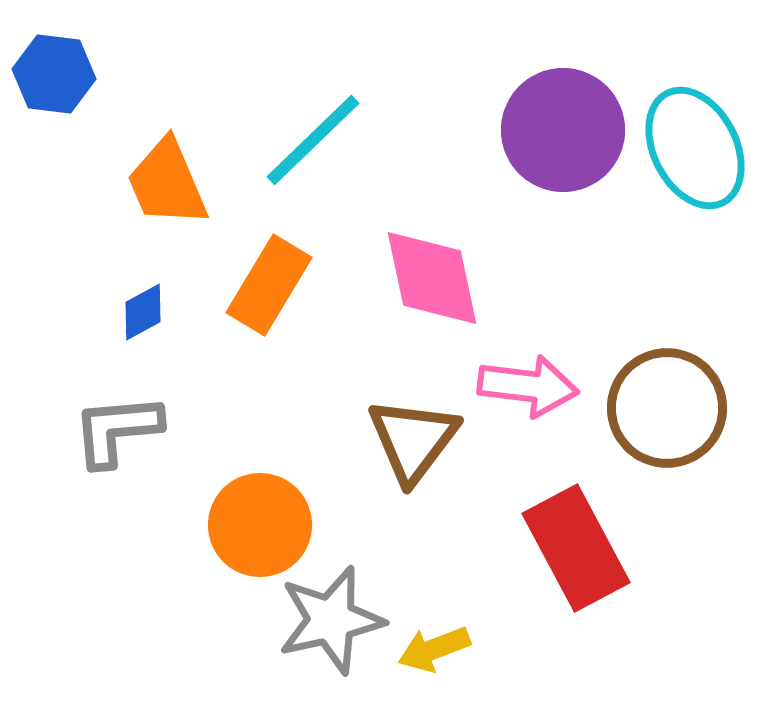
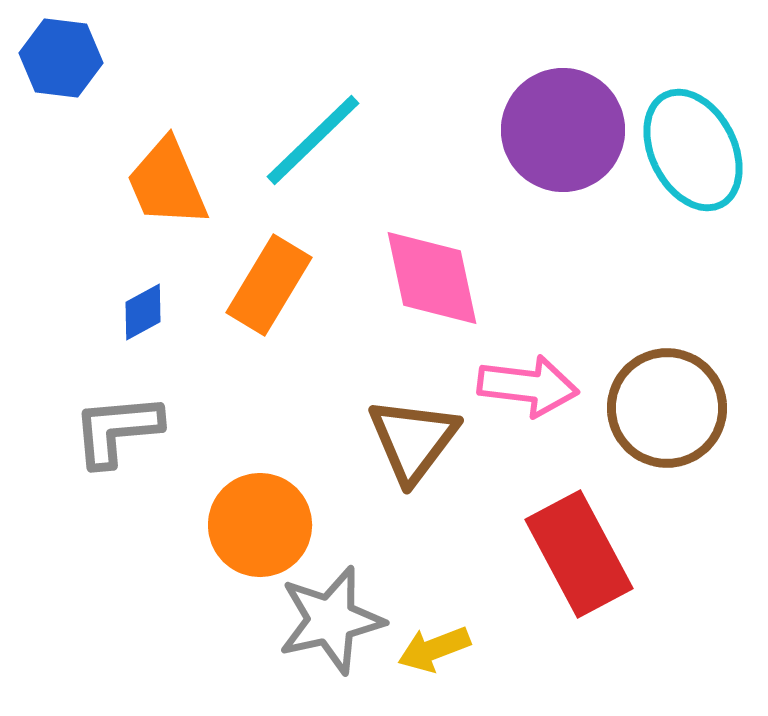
blue hexagon: moved 7 px right, 16 px up
cyan ellipse: moved 2 px left, 2 px down
red rectangle: moved 3 px right, 6 px down
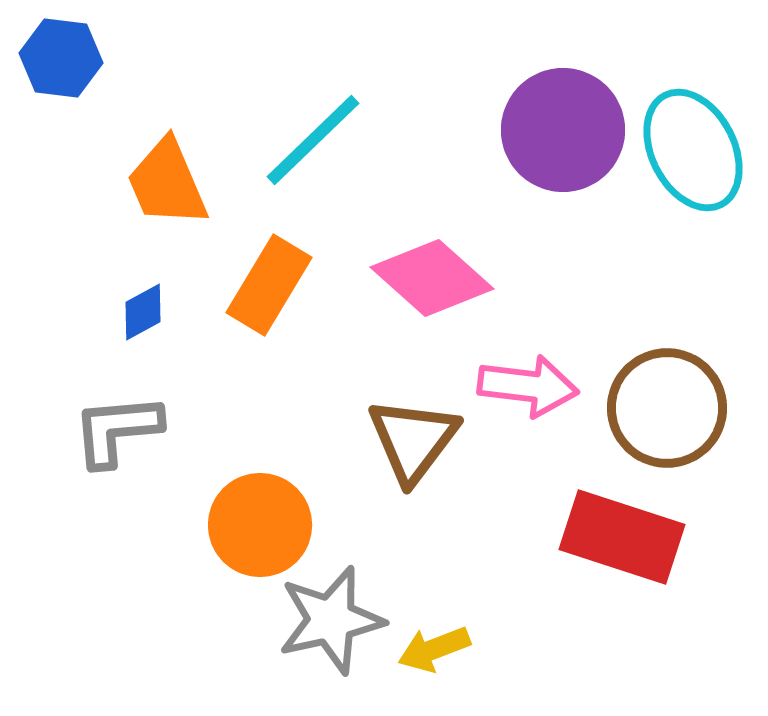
pink diamond: rotated 36 degrees counterclockwise
red rectangle: moved 43 px right, 17 px up; rotated 44 degrees counterclockwise
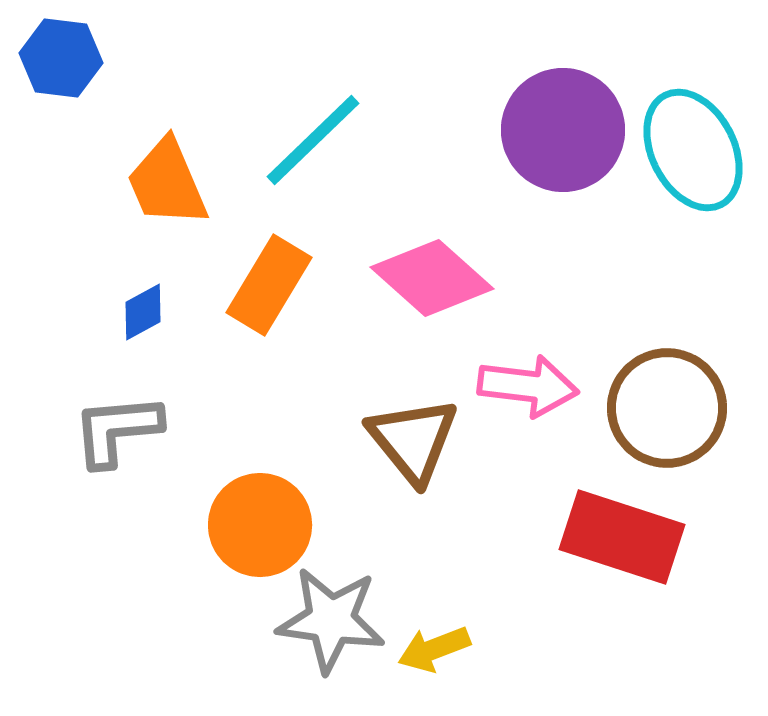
brown triangle: rotated 16 degrees counterclockwise
gray star: rotated 21 degrees clockwise
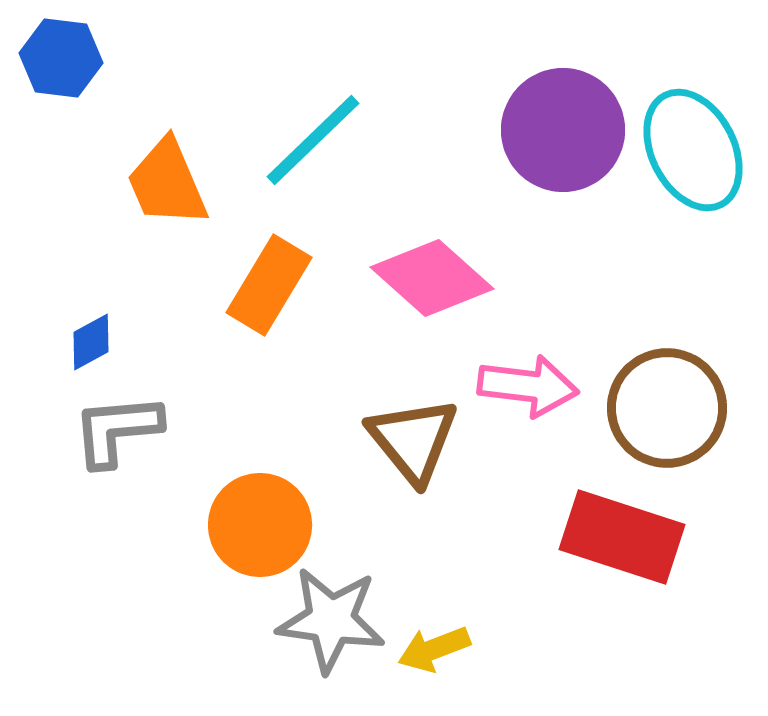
blue diamond: moved 52 px left, 30 px down
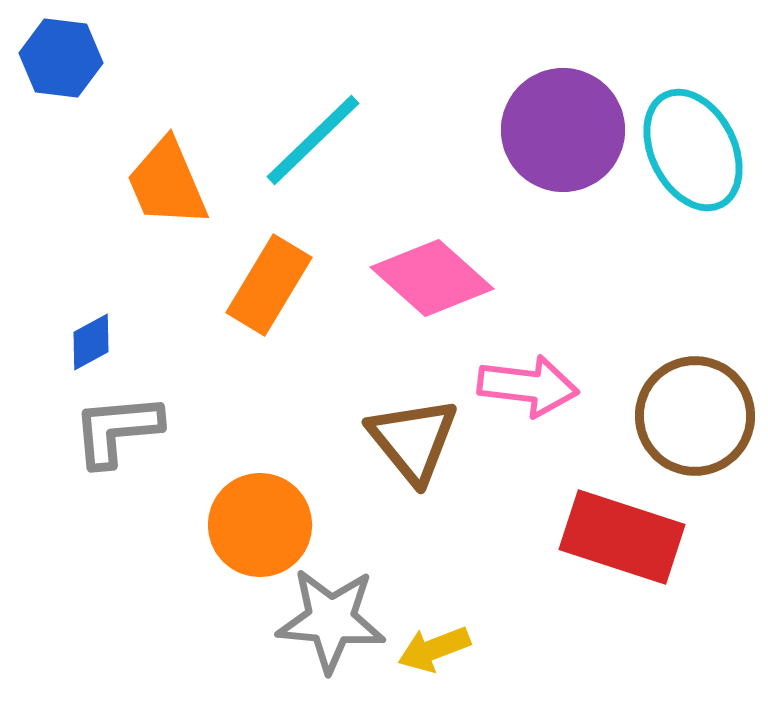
brown circle: moved 28 px right, 8 px down
gray star: rotated 3 degrees counterclockwise
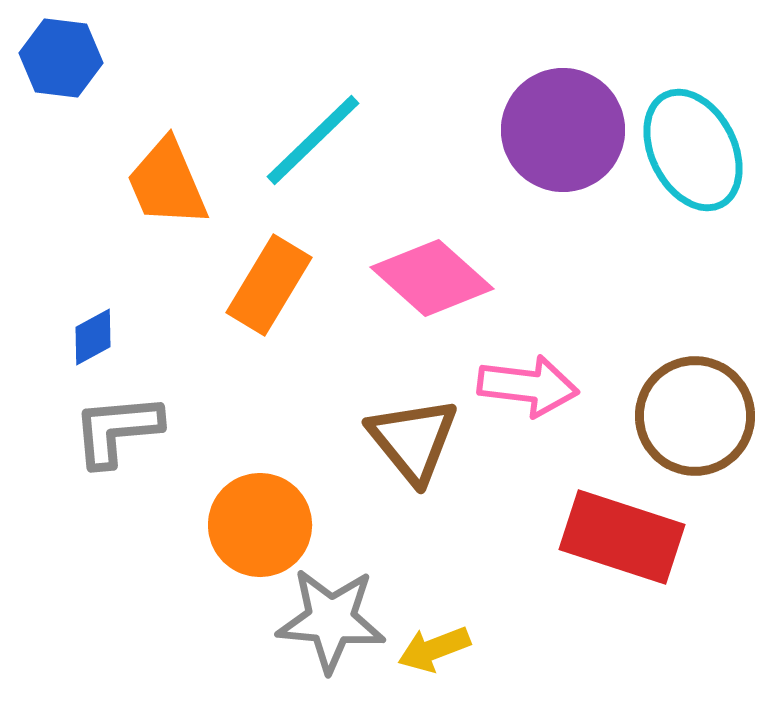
blue diamond: moved 2 px right, 5 px up
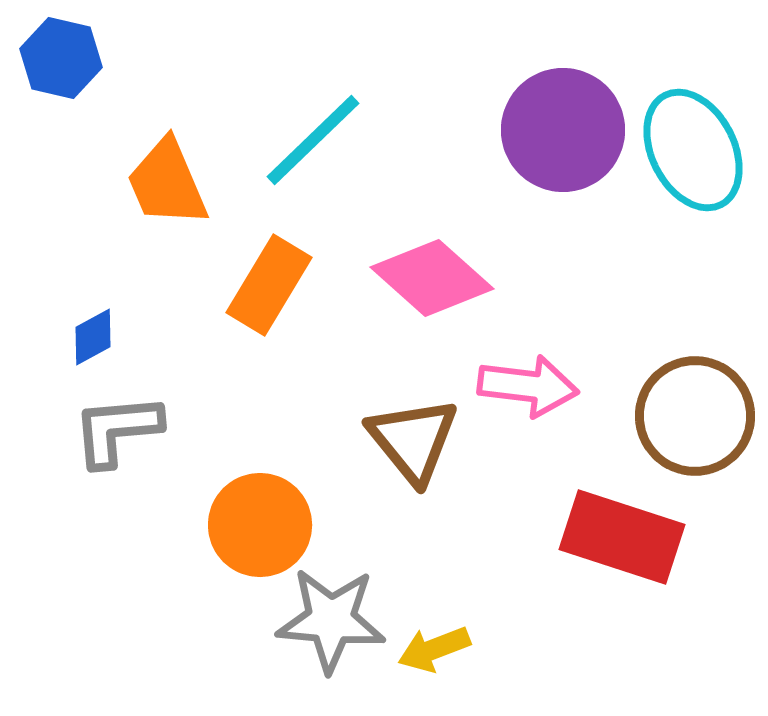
blue hexagon: rotated 6 degrees clockwise
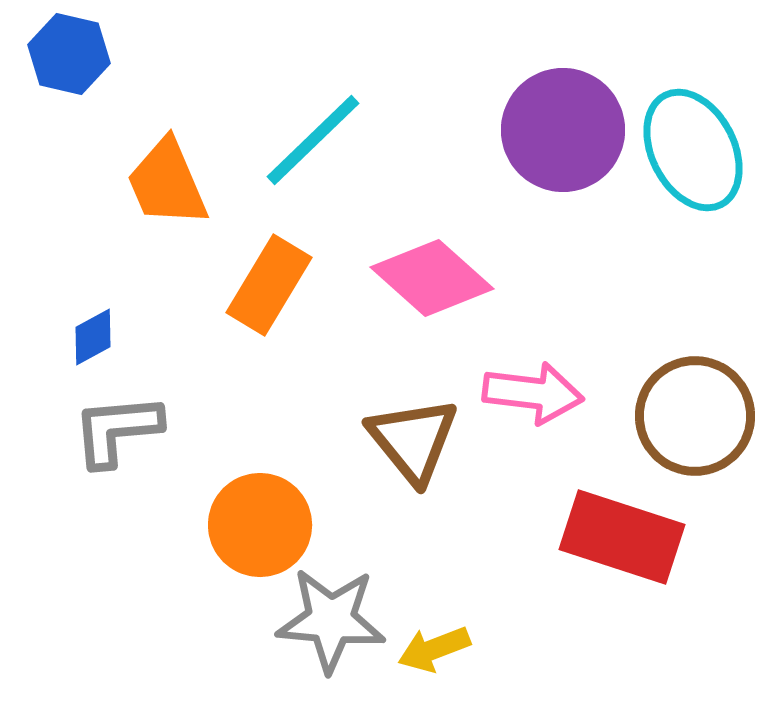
blue hexagon: moved 8 px right, 4 px up
pink arrow: moved 5 px right, 7 px down
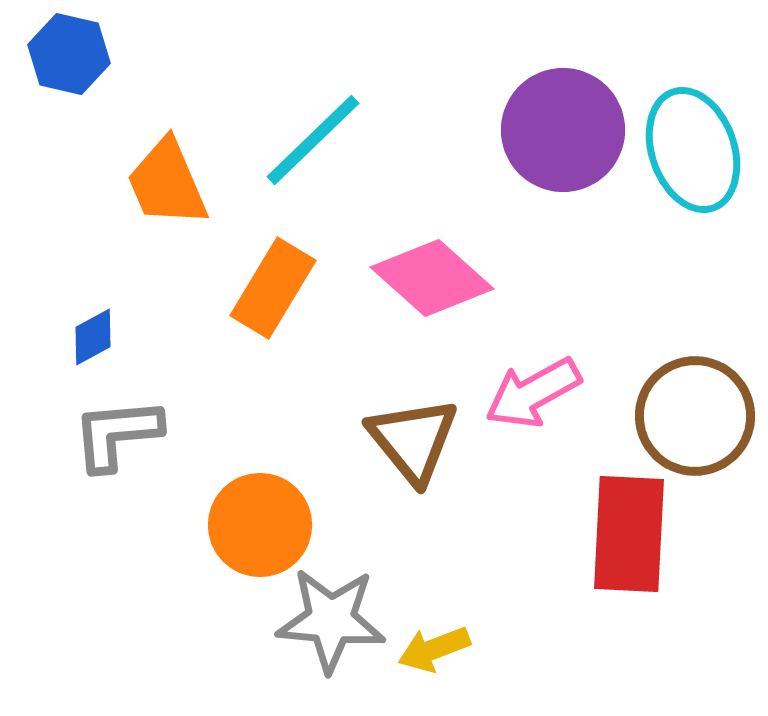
cyan ellipse: rotated 8 degrees clockwise
orange rectangle: moved 4 px right, 3 px down
pink arrow: rotated 144 degrees clockwise
gray L-shape: moved 4 px down
red rectangle: moved 7 px right, 3 px up; rotated 75 degrees clockwise
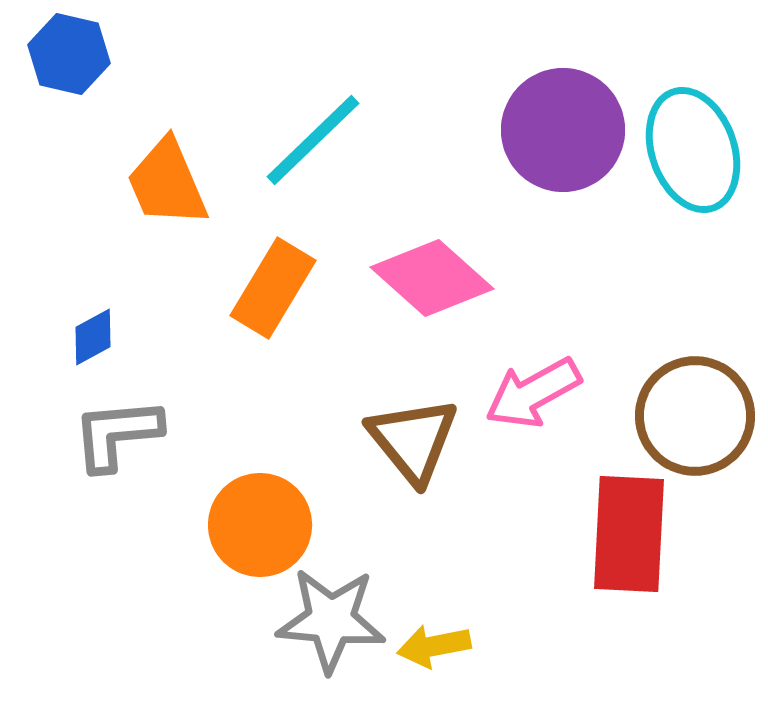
yellow arrow: moved 3 px up; rotated 10 degrees clockwise
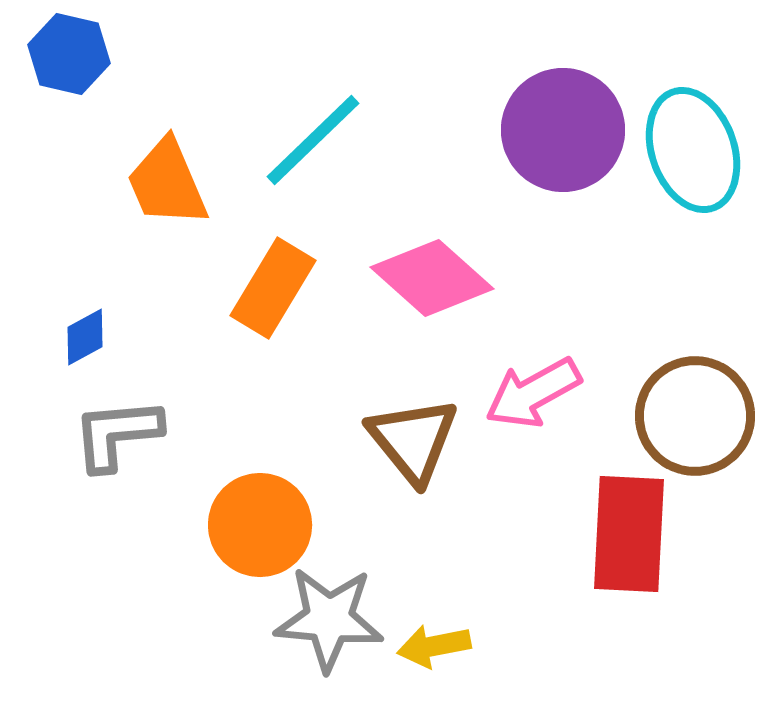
blue diamond: moved 8 px left
gray star: moved 2 px left, 1 px up
